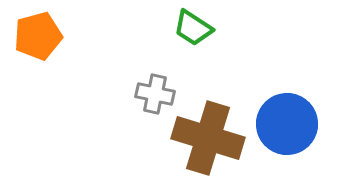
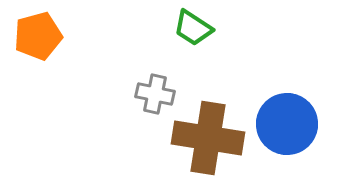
brown cross: rotated 8 degrees counterclockwise
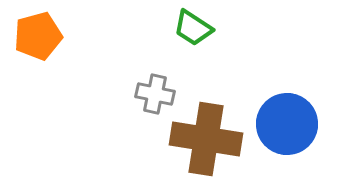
brown cross: moved 2 px left, 1 px down
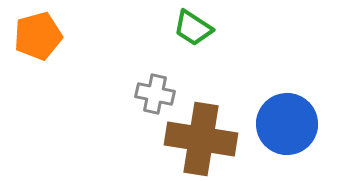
brown cross: moved 5 px left
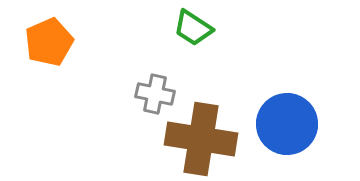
orange pentagon: moved 11 px right, 6 px down; rotated 9 degrees counterclockwise
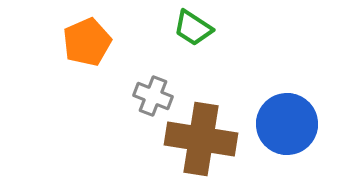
orange pentagon: moved 38 px right
gray cross: moved 2 px left, 2 px down; rotated 9 degrees clockwise
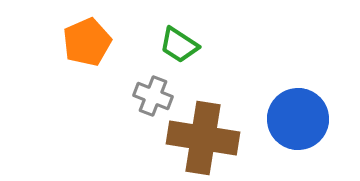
green trapezoid: moved 14 px left, 17 px down
blue circle: moved 11 px right, 5 px up
brown cross: moved 2 px right, 1 px up
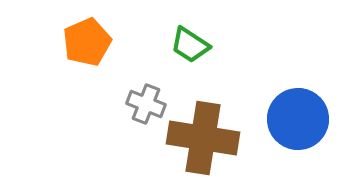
green trapezoid: moved 11 px right
gray cross: moved 7 px left, 8 px down
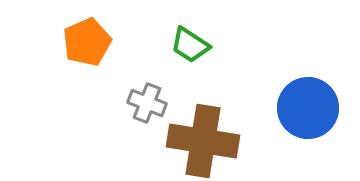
gray cross: moved 1 px right, 1 px up
blue circle: moved 10 px right, 11 px up
brown cross: moved 3 px down
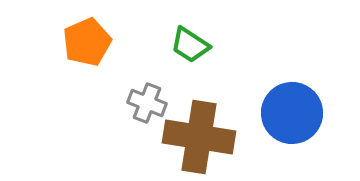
blue circle: moved 16 px left, 5 px down
brown cross: moved 4 px left, 4 px up
